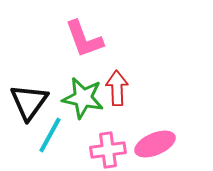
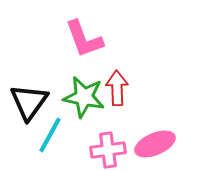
green star: moved 1 px right, 1 px up
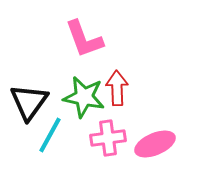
pink cross: moved 12 px up
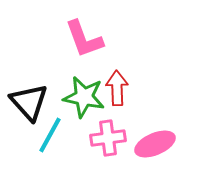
black triangle: rotated 18 degrees counterclockwise
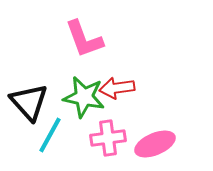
red arrow: rotated 96 degrees counterclockwise
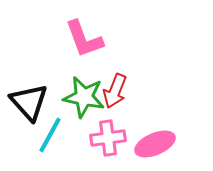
red arrow: moved 2 px left, 3 px down; rotated 60 degrees counterclockwise
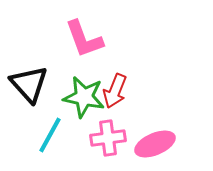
black triangle: moved 18 px up
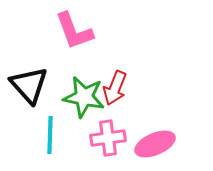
pink L-shape: moved 10 px left, 8 px up
black triangle: moved 1 px down
red arrow: moved 3 px up
cyan line: rotated 27 degrees counterclockwise
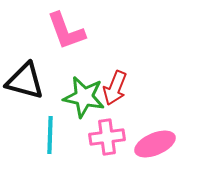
pink L-shape: moved 8 px left
black triangle: moved 4 px left, 4 px up; rotated 33 degrees counterclockwise
pink cross: moved 1 px left, 1 px up
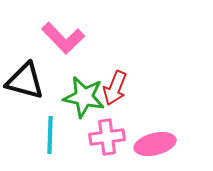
pink L-shape: moved 3 px left, 7 px down; rotated 24 degrees counterclockwise
pink ellipse: rotated 9 degrees clockwise
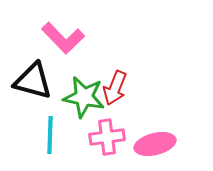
black triangle: moved 8 px right
